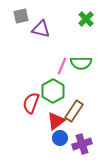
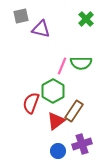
blue circle: moved 2 px left, 13 px down
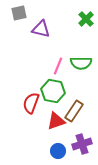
gray square: moved 2 px left, 3 px up
pink line: moved 4 px left
green hexagon: rotated 20 degrees counterclockwise
red triangle: rotated 18 degrees clockwise
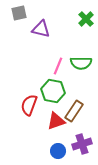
red semicircle: moved 2 px left, 2 px down
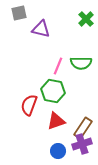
brown rectangle: moved 9 px right, 17 px down
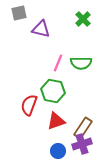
green cross: moved 3 px left
pink line: moved 3 px up
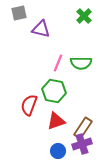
green cross: moved 1 px right, 3 px up
green hexagon: moved 1 px right
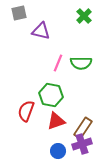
purple triangle: moved 2 px down
green hexagon: moved 3 px left, 4 px down
red semicircle: moved 3 px left, 6 px down
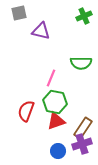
green cross: rotated 21 degrees clockwise
pink line: moved 7 px left, 15 px down
green hexagon: moved 4 px right, 7 px down
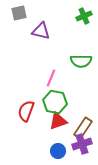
green semicircle: moved 2 px up
red triangle: moved 2 px right
